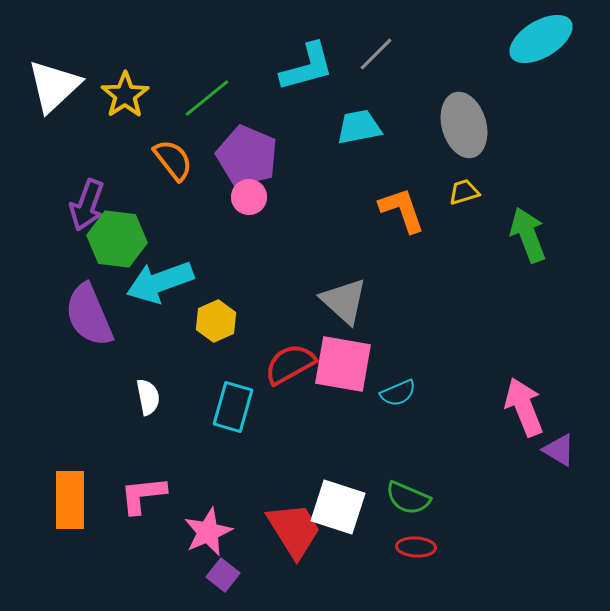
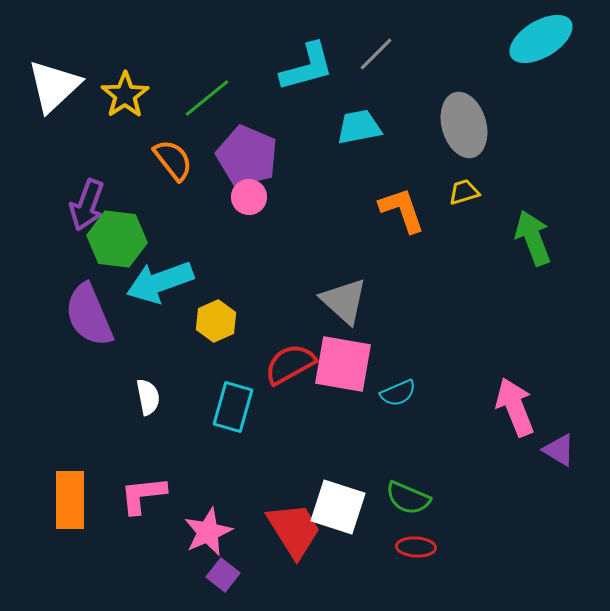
green arrow: moved 5 px right, 3 px down
pink arrow: moved 9 px left
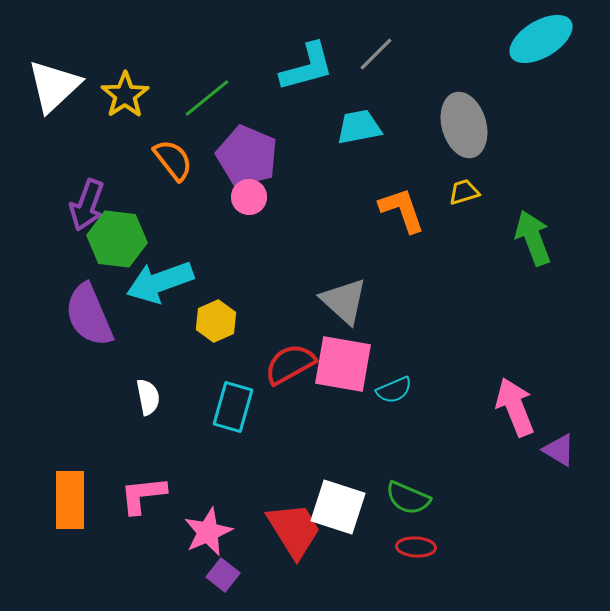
cyan semicircle: moved 4 px left, 3 px up
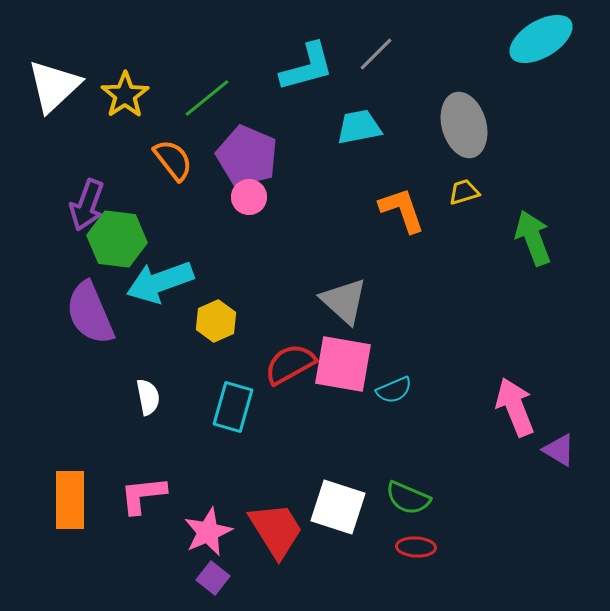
purple semicircle: moved 1 px right, 2 px up
red trapezoid: moved 18 px left
purple square: moved 10 px left, 3 px down
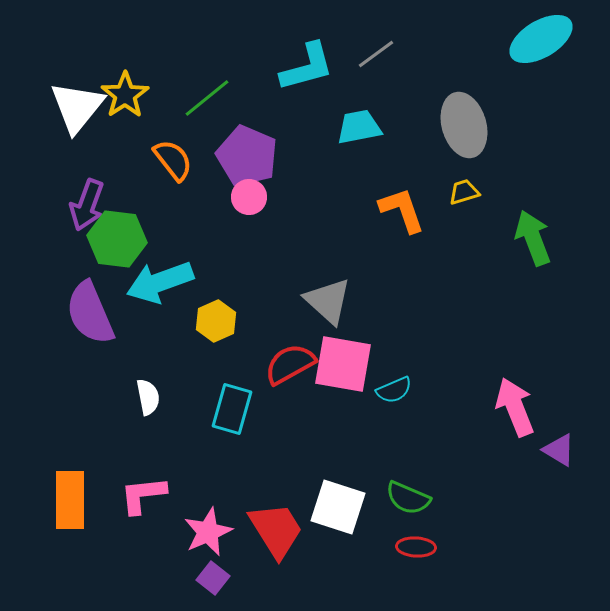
gray line: rotated 9 degrees clockwise
white triangle: moved 23 px right, 21 px down; rotated 8 degrees counterclockwise
gray triangle: moved 16 px left
cyan rectangle: moved 1 px left, 2 px down
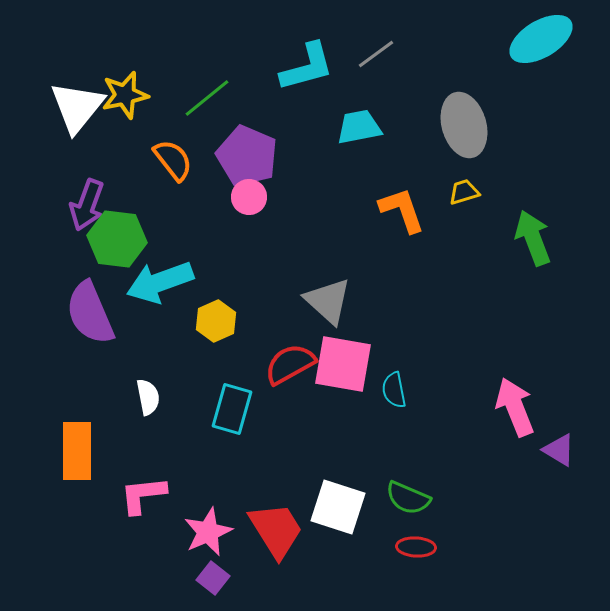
yellow star: rotated 21 degrees clockwise
cyan semicircle: rotated 102 degrees clockwise
orange rectangle: moved 7 px right, 49 px up
